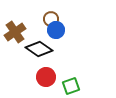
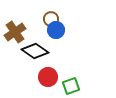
black diamond: moved 4 px left, 2 px down
red circle: moved 2 px right
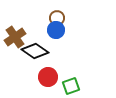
brown circle: moved 6 px right, 1 px up
brown cross: moved 5 px down
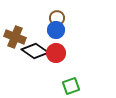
brown cross: rotated 35 degrees counterclockwise
red circle: moved 8 px right, 24 px up
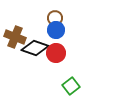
brown circle: moved 2 px left
black diamond: moved 3 px up; rotated 16 degrees counterclockwise
green square: rotated 18 degrees counterclockwise
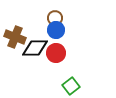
black diamond: rotated 20 degrees counterclockwise
